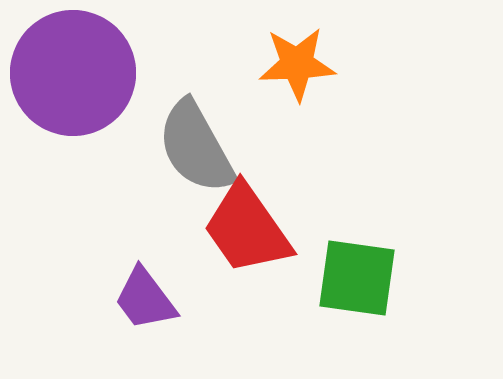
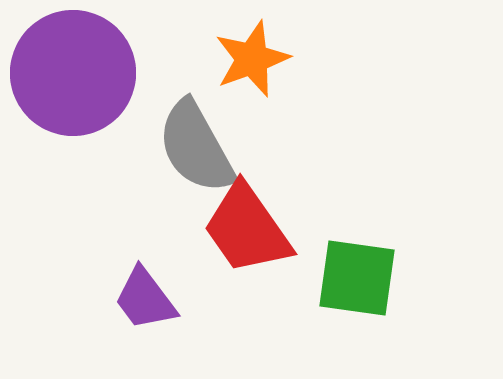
orange star: moved 45 px left, 5 px up; rotated 18 degrees counterclockwise
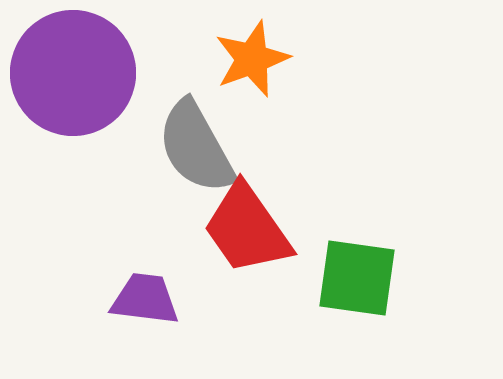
purple trapezoid: rotated 134 degrees clockwise
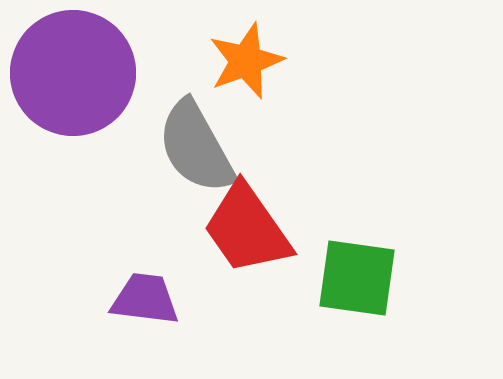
orange star: moved 6 px left, 2 px down
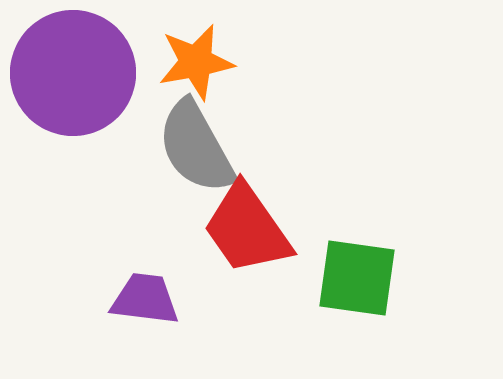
orange star: moved 50 px left, 1 px down; rotated 10 degrees clockwise
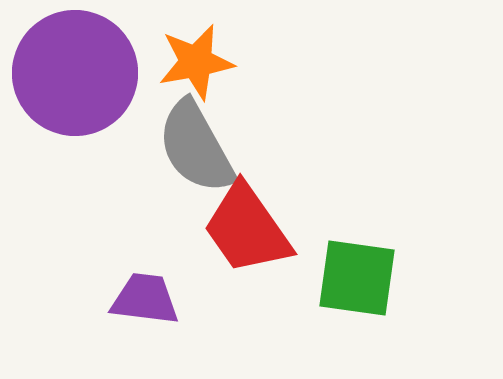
purple circle: moved 2 px right
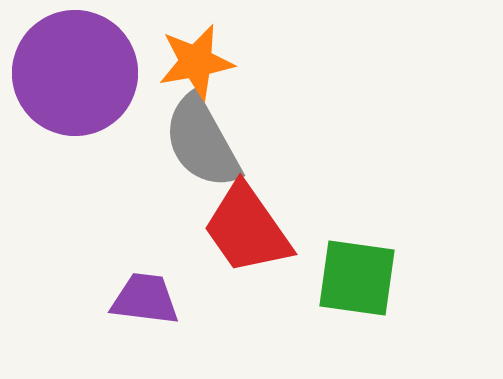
gray semicircle: moved 6 px right, 5 px up
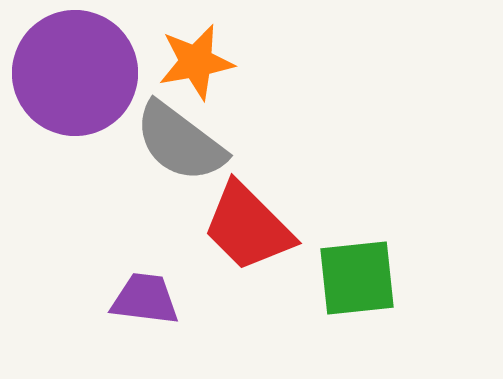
gray semicircle: moved 22 px left; rotated 24 degrees counterclockwise
red trapezoid: moved 1 px right, 2 px up; rotated 10 degrees counterclockwise
green square: rotated 14 degrees counterclockwise
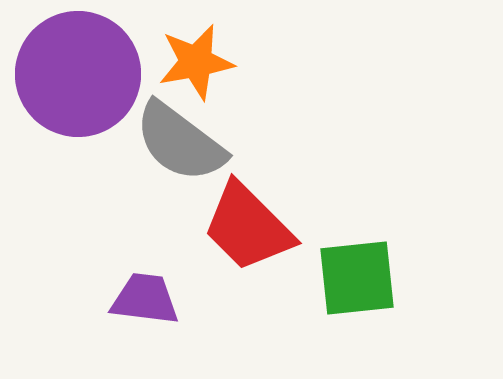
purple circle: moved 3 px right, 1 px down
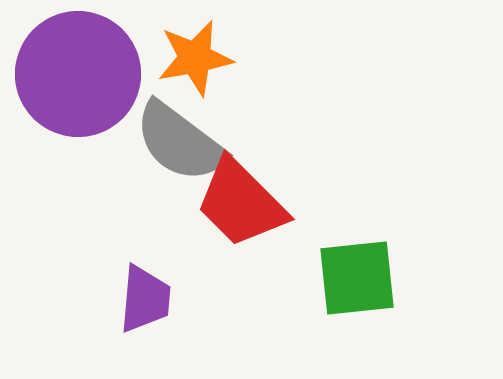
orange star: moved 1 px left, 4 px up
red trapezoid: moved 7 px left, 24 px up
purple trapezoid: rotated 88 degrees clockwise
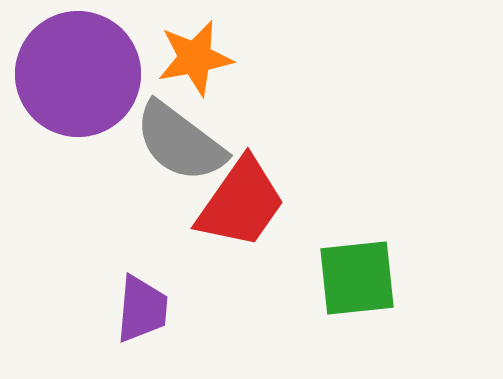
red trapezoid: rotated 100 degrees counterclockwise
purple trapezoid: moved 3 px left, 10 px down
